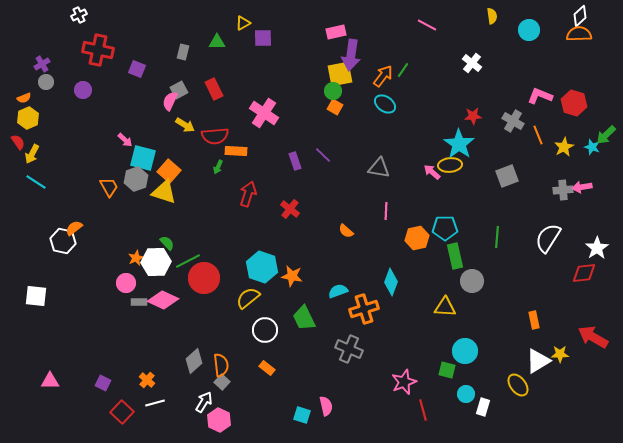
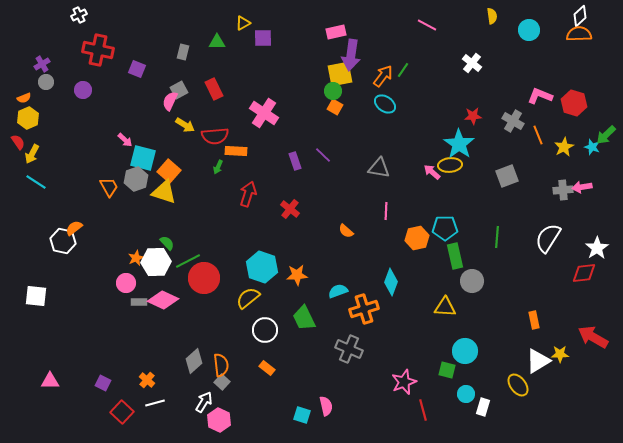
orange star at (292, 276): moved 5 px right, 1 px up; rotated 15 degrees counterclockwise
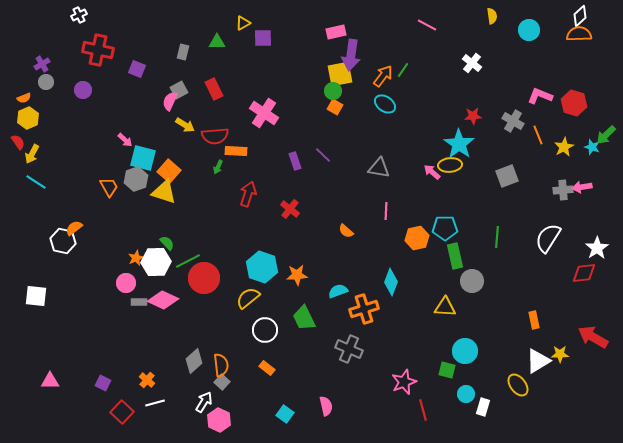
cyan square at (302, 415): moved 17 px left, 1 px up; rotated 18 degrees clockwise
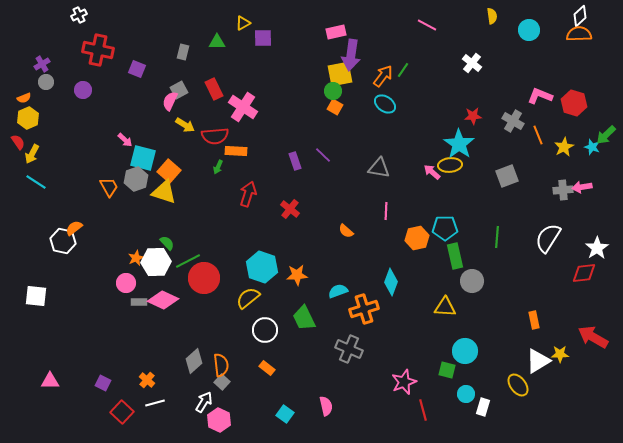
pink cross at (264, 113): moved 21 px left, 6 px up
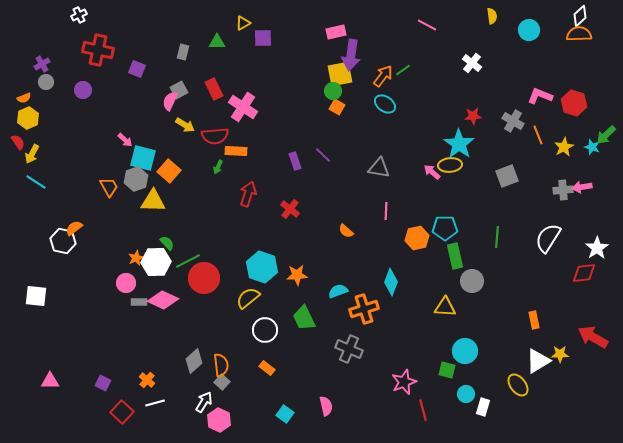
green line at (403, 70): rotated 21 degrees clockwise
orange square at (335, 107): moved 2 px right
yellow triangle at (164, 192): moved 11 px left, 9 px down; rotated 16 degrees counterclockwise
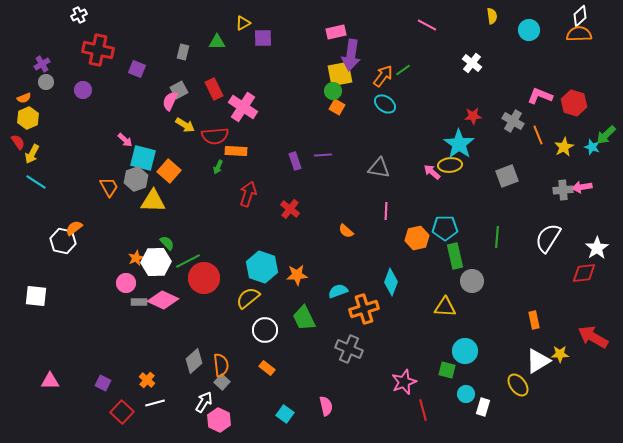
purple line at (323, 155): rotated 48 degrees counterclockwise
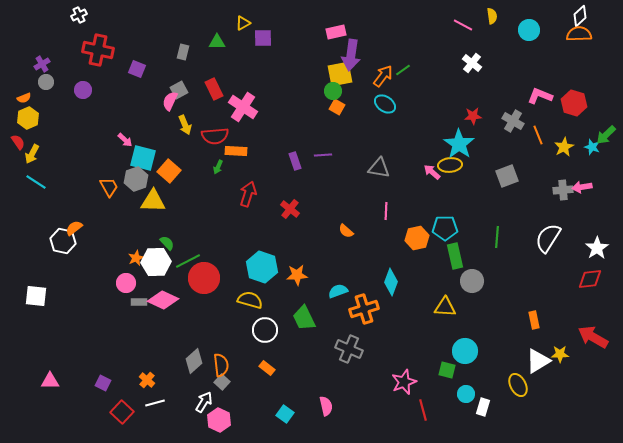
pink line at (427, 25): moved 36 px right
yellow arrow at (185, 125): rotated 36 degrees clockwise
red diamond at (584, 273): moved 6 px right, 6 px down
yellow semicircle at (248, 298): moved 2 px right, 2 px down; rotated 55 degrees clockwise
yellow ellipse at (518, 385): rotated 10 degrees clockwise
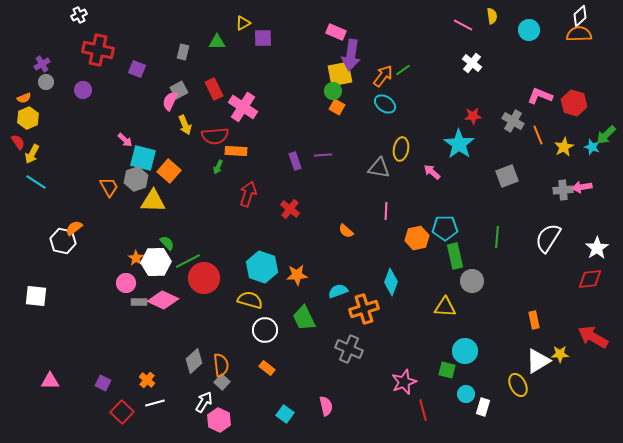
pink rectangle at (336, 32): rotated 36 degrees clockwise
yellow ellipse at (450, 165): moved 49 px left, 16 px up; rotated 75 degrees counterclockwise
orange star at (136, 258): rotated 14 degrees counterclockwise
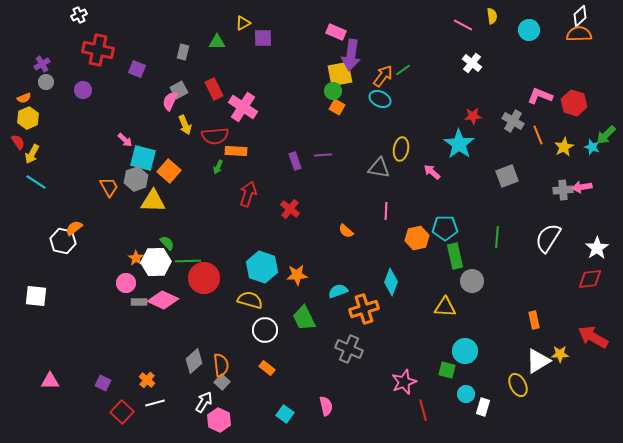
cyan ellipse at (385, 104): moved 5 px left, 5 px up; rotated 10 degrees counterclockwise
green line at (188, 261): rotated 25 degrees clockwise
